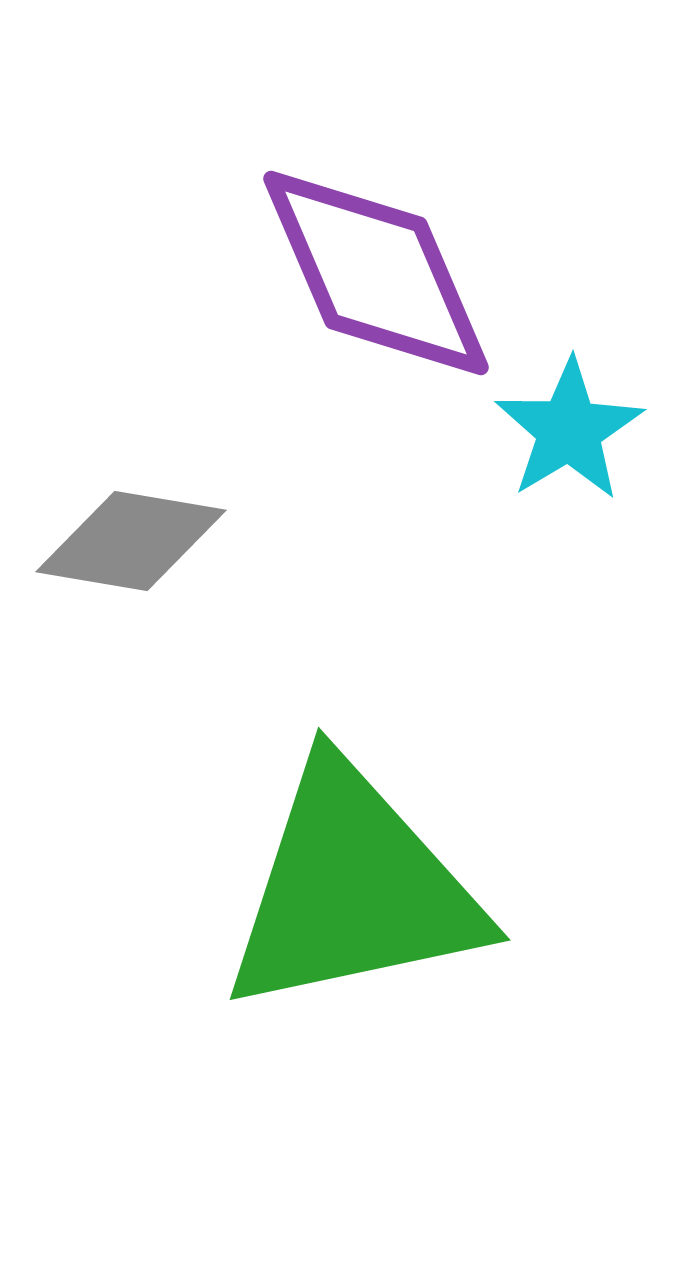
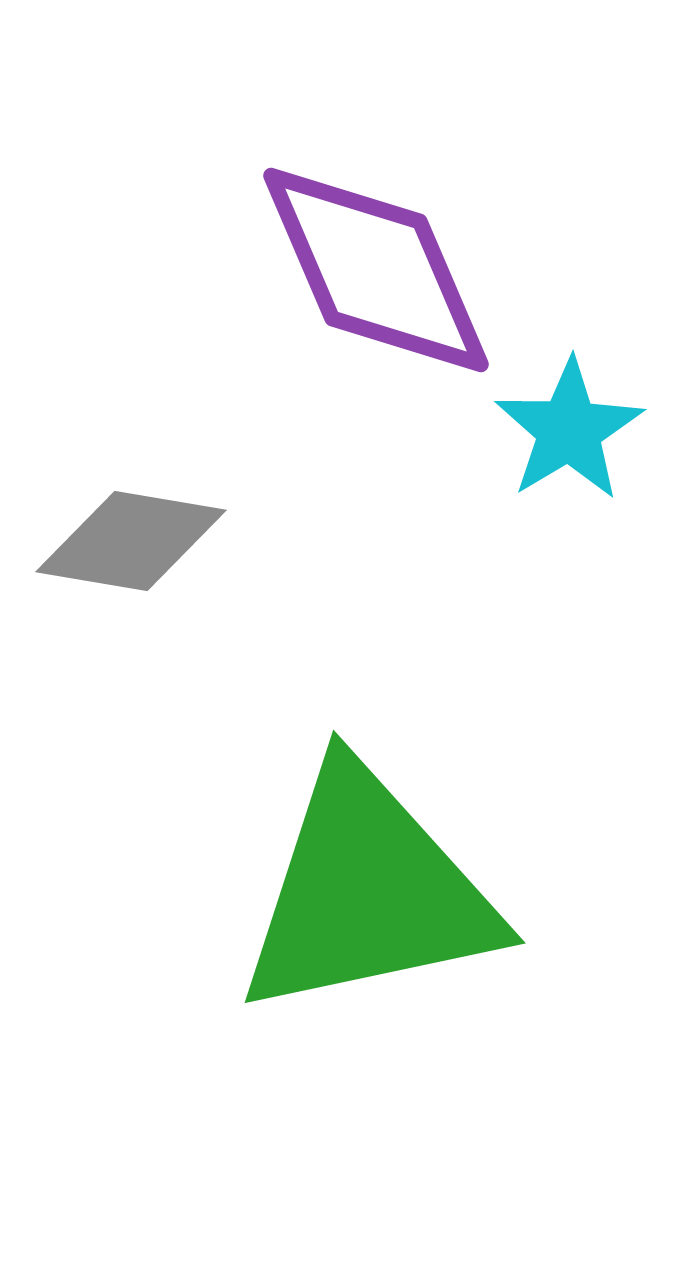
purple diamond: moved 3 px up
green triangle: moved 15 px right, 3 px down
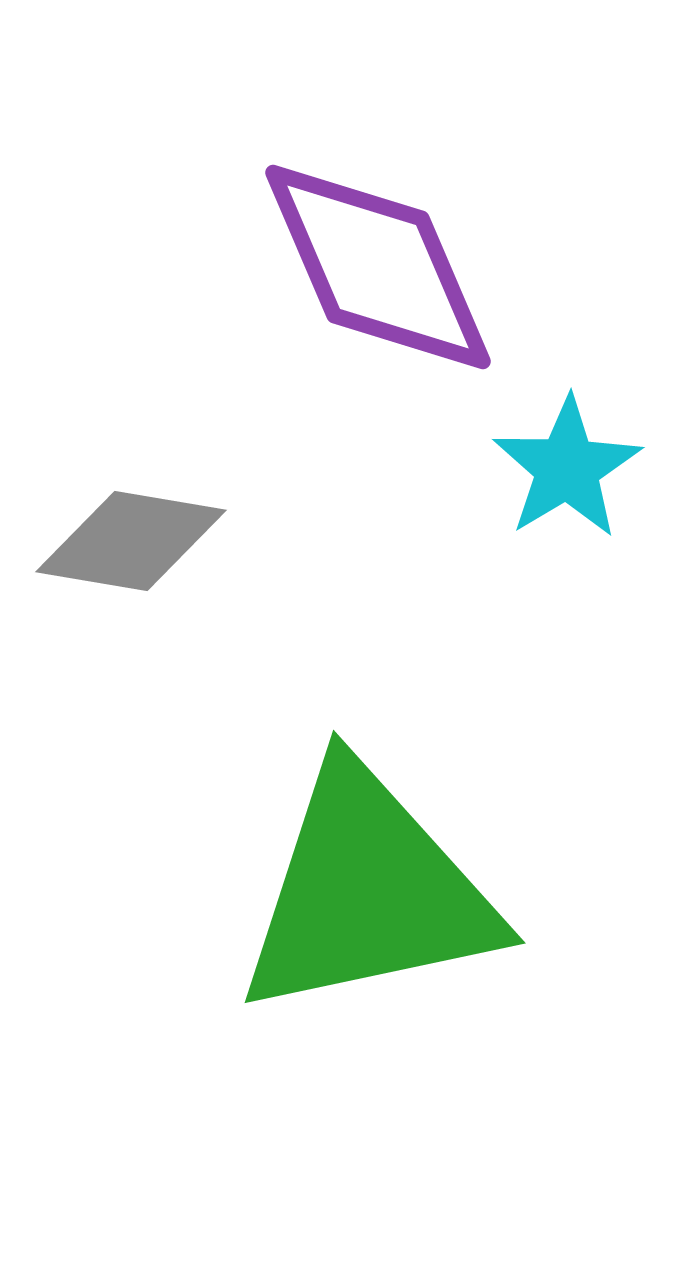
purple diamond: moved 2 px right, 3 px up
cyan star: moved 2 px left, 38 px down
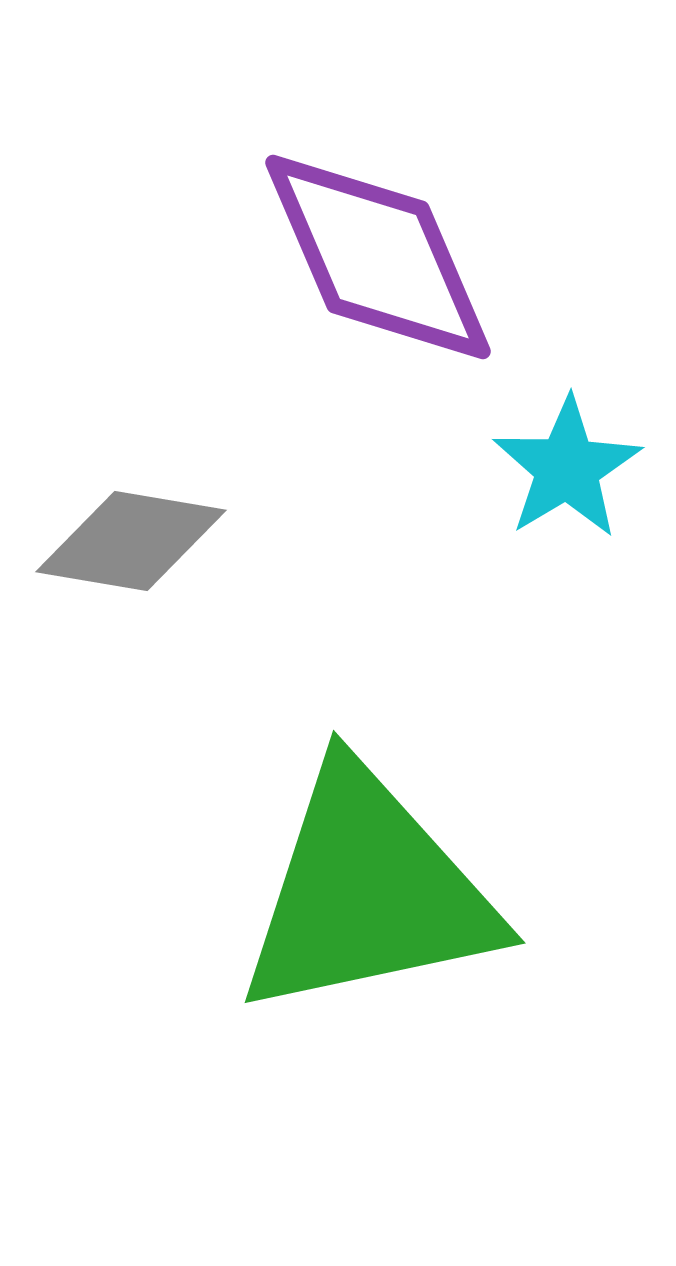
purple diamond: moved 10 px up
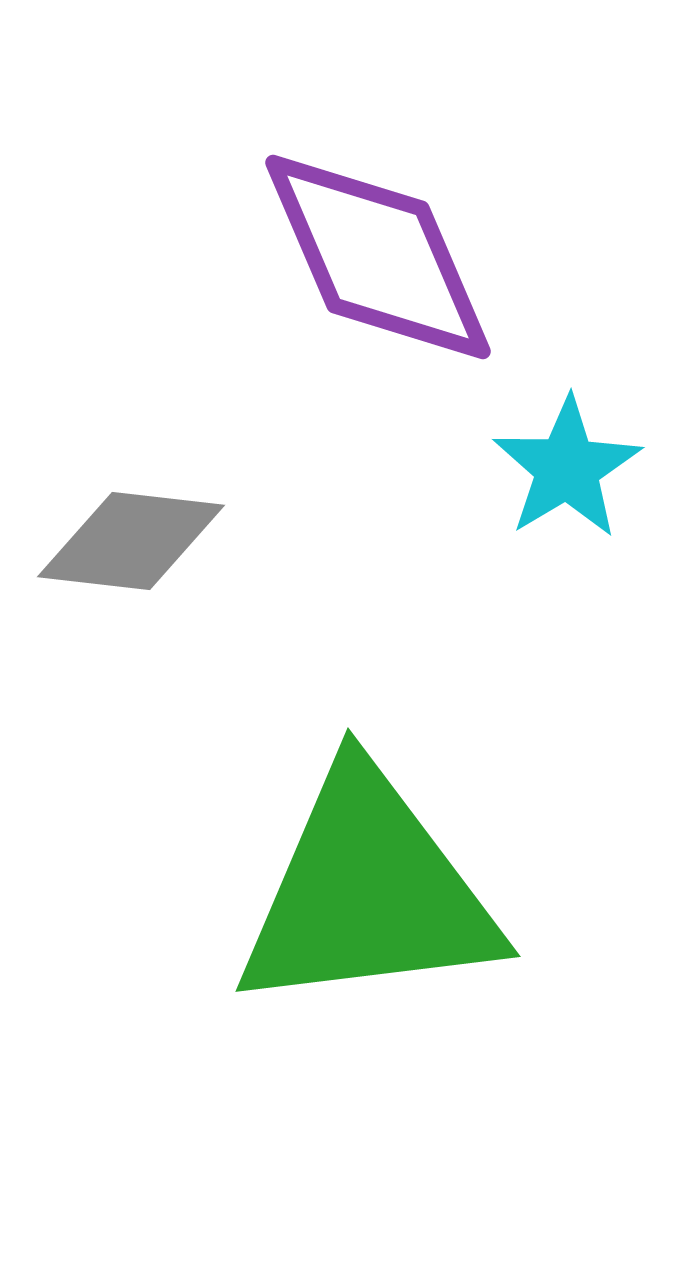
gray diamond: rotated 3 degrees counterclockwise
green triangle: rotated 5 degrees clockwise
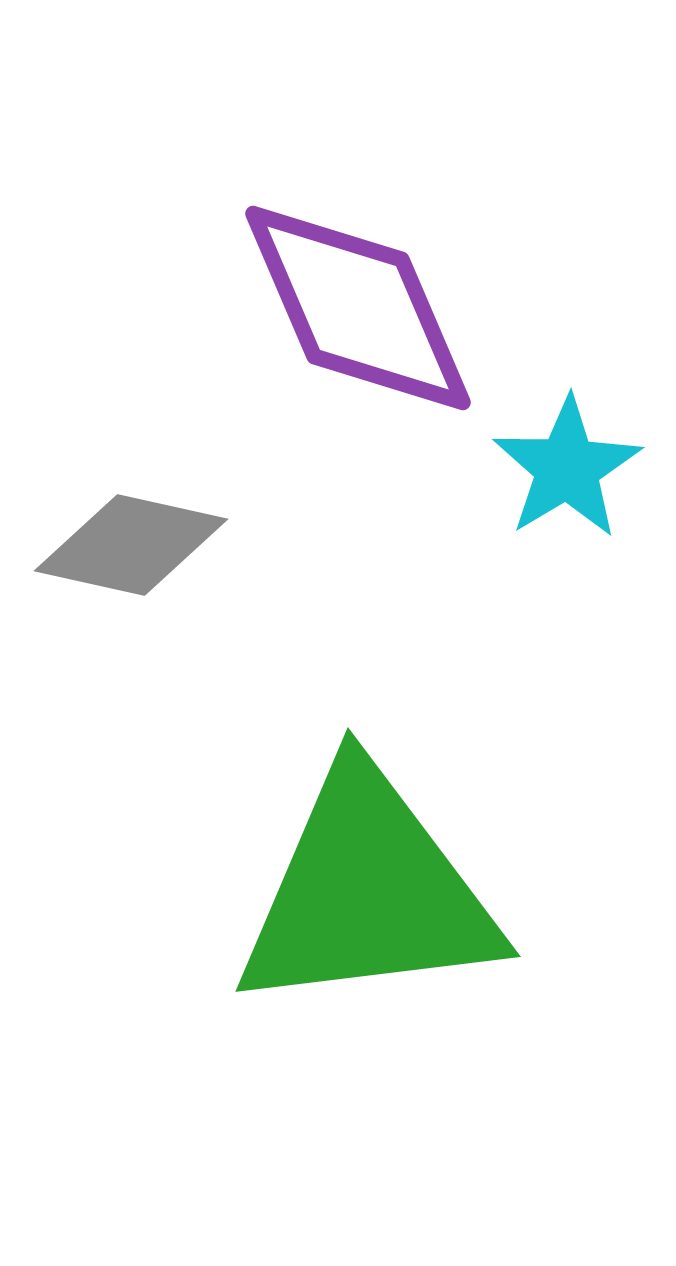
purple diamond: moved 20 px left, 51 px down
gray diamond: moved 4 px down; rotated 6 degrees clockwise
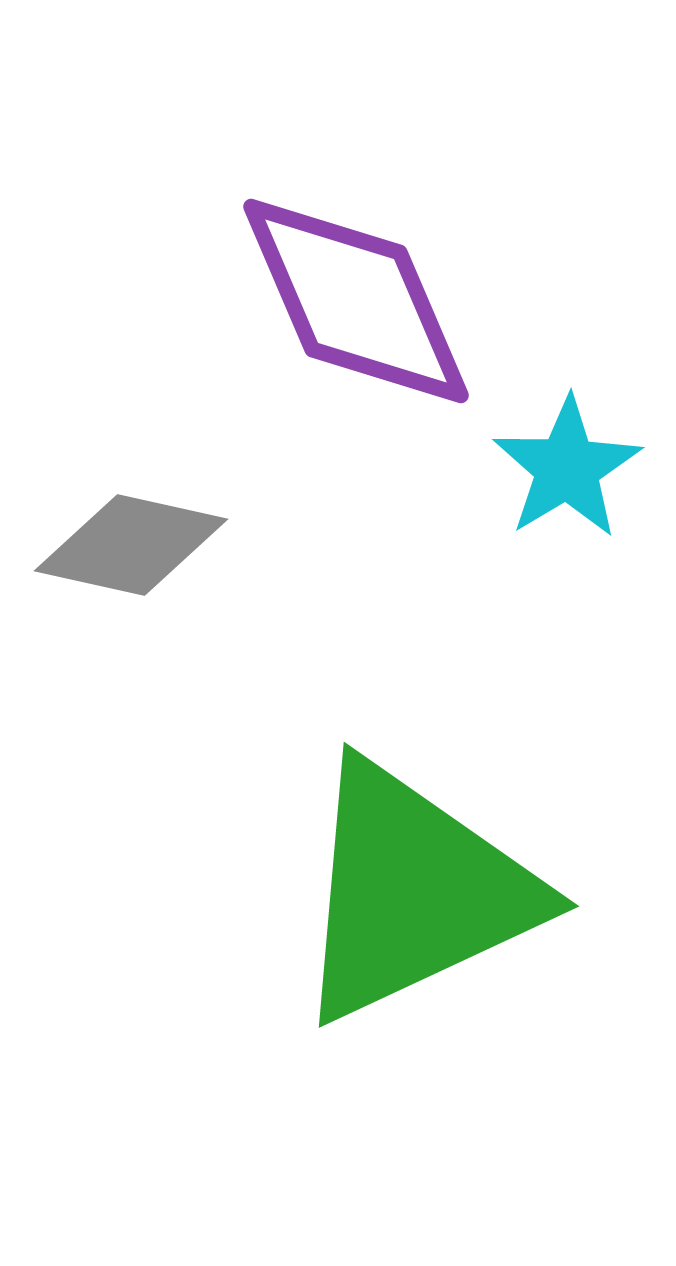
purple diamond: moved 2 px left, 7 px up
green triangle: moved 46 px right; rotated 18 degrees counterclockwise
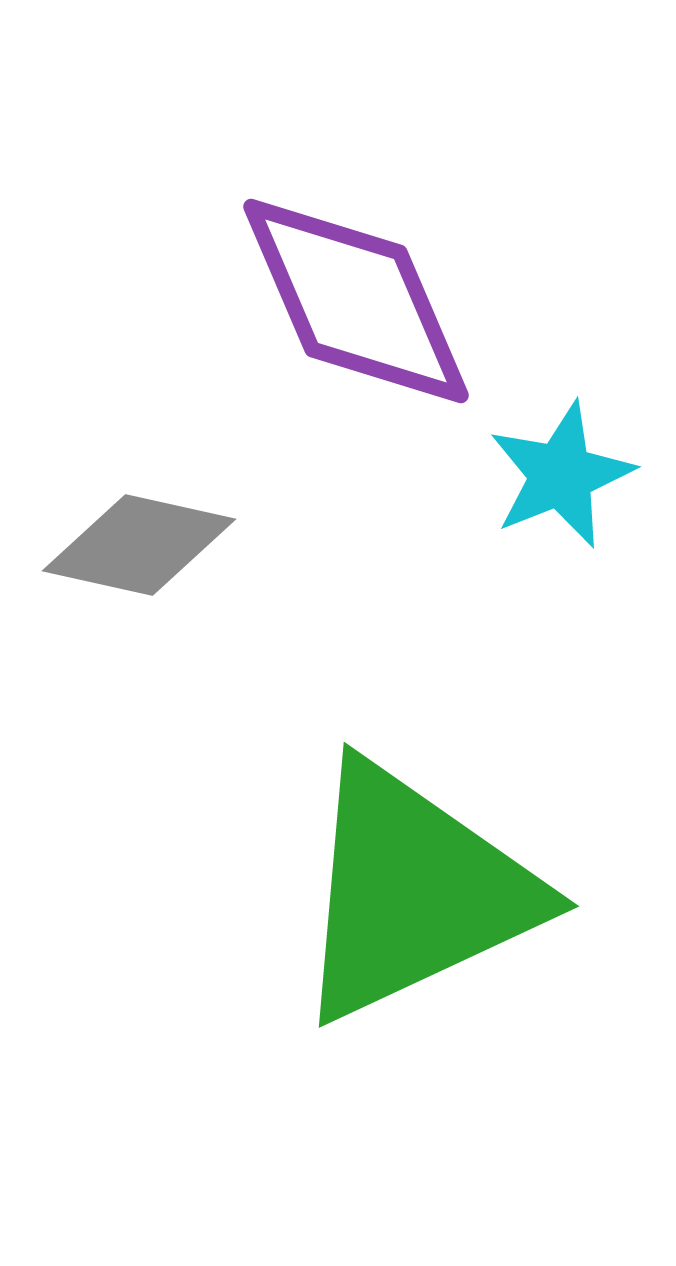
cyan star: moved 6 px left, 7 px down; rotated 9 degrees clockwise
gray diamond: moved 8 px right
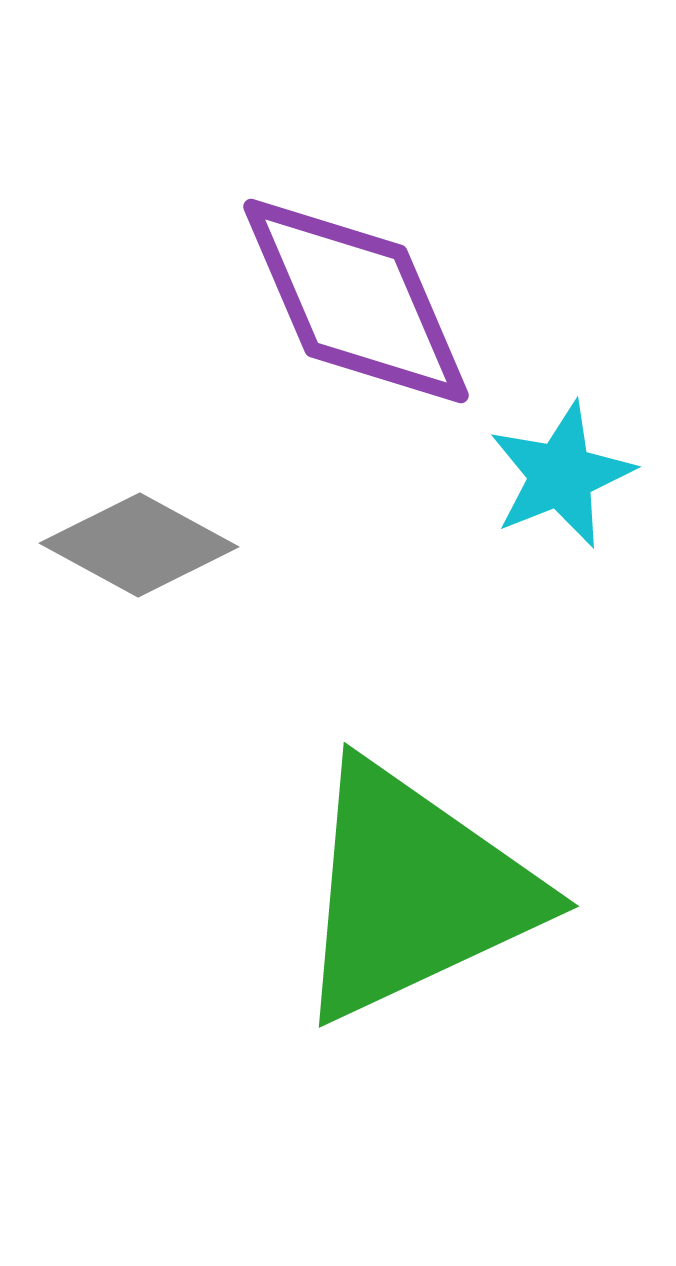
gray diamond: rotated 16 degrees clockwise
